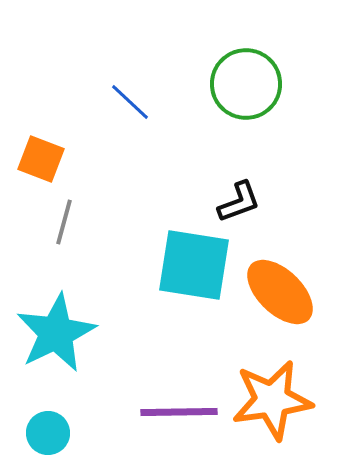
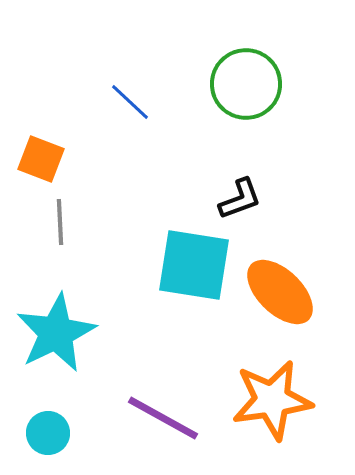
black L-shape: moved 1 px right, 3 px up
gray line: moved 4 px left; rotated 18 degrees counterclockwise
purple line: moved 16 px left, 6 px down; rotated 30 degrees clockwise
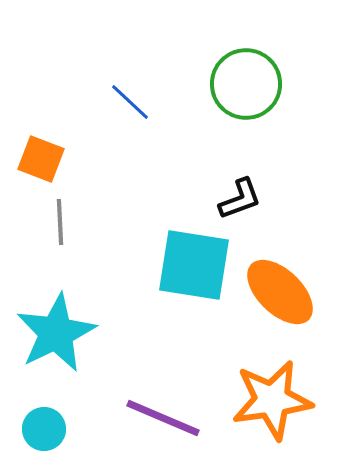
purple line: rotated 6 degrees counterclockwise
cyan circle: moved 4 px left, 4 px up
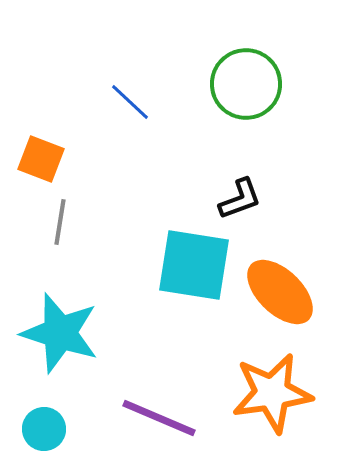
gray line: rotated 12 degrees clockwise
cyan star: moved 4 px right; rotated 28 degrees counterclockwise
orange star: moved 7 px up
purple line: moved 4 px left
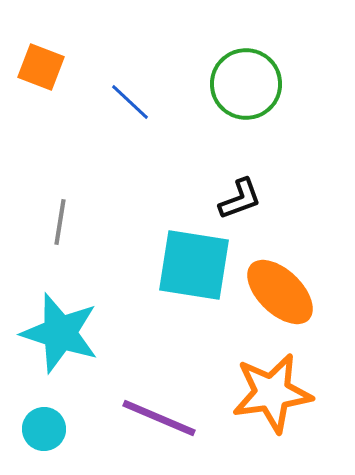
orange square: moved 92 px up
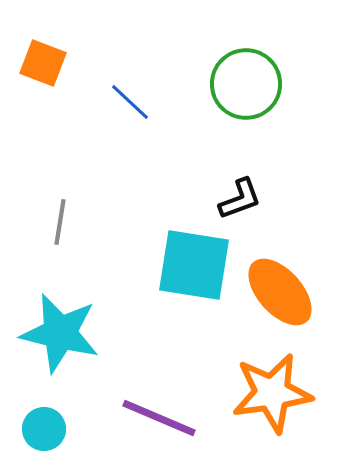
orange square: moved 2 px right, 4 px up
orange ellipse: rotated 4 degrees clockwise
cyan star: rotated 4 degrees counterclockwise
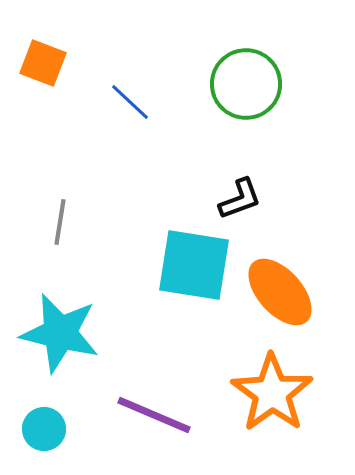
orange star: rotated 28 degrees counterclockwise
purple line: moved 5 px left, 3 px up
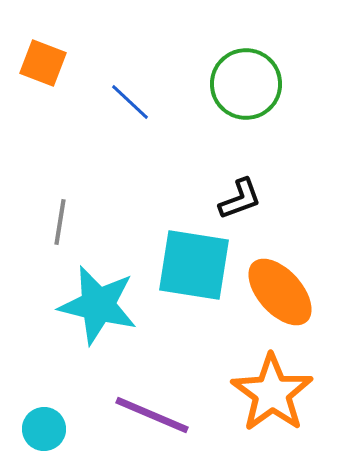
cyan star: moved 38 px right, 28 px up
purple line: moved 2 px left
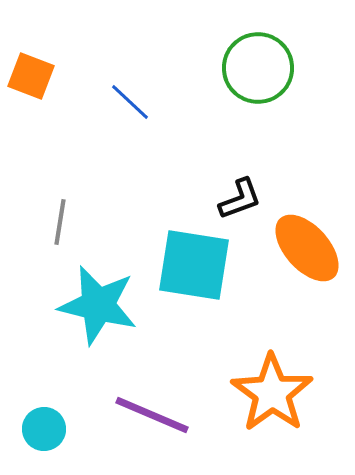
orange square: moved 12 px left, 13 px down
green circle: moved 12 px right, 16 px up
orange ellipse: moved 27 px right, 44 px up
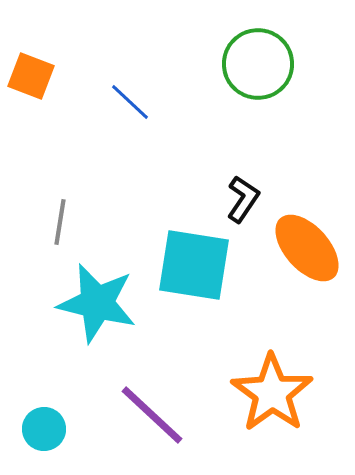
green circle: moved 4 px up
black L-shape: moved 3 px right; rotated 36 degrees counterclockwise
cyan star: moved 1 px left, 2 px up
purple line: rotated 20 degrees clockwise
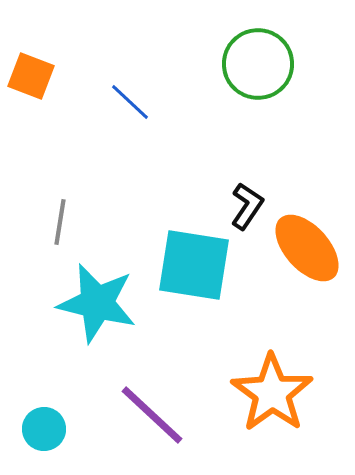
black L-shape: moved 4 px right, 7 px down
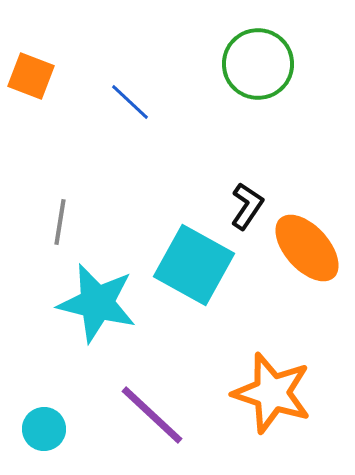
cyan square: rotated 20 degrees clockwise
orange star: rotated 18 degrees counterclockwise
